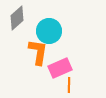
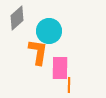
pink rectangle: rotated 65 degrees counterclockwise
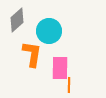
gray diamond: moved 2 px down
orange L-shape: moved 6 px left, 2 px down
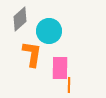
gray diamond: moved 3 px right, 1 px up
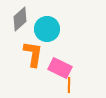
cyan circle: moved 2 px left, 2 px up
orange L-shape: moved 1 px right
pink rectangle: rotated 65 degrees counterclockwise
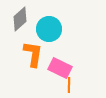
cyan circle: moved 2 px right
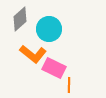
orange L-shape: rotated 120 degrees clockwise
pink rectangle: moved 6 px left
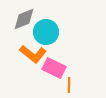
gray diamond: moved 4 px right; rotated 20 degrees clockwise
cyan circle: moved 3 px left, 3 px down
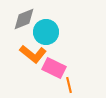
orange line: rotated 14 degrees counterclockwise
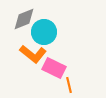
cyan circle: moved 2 px left
